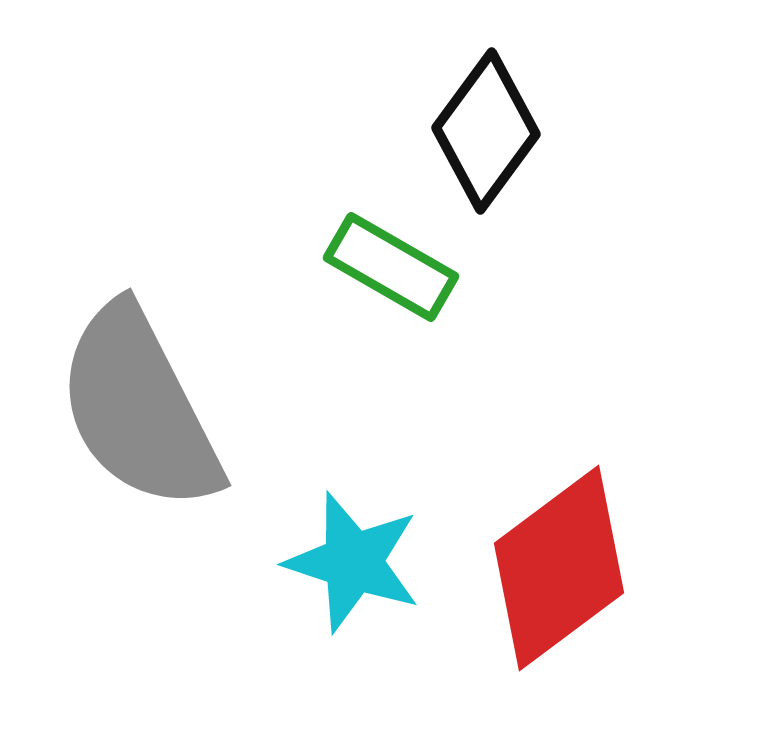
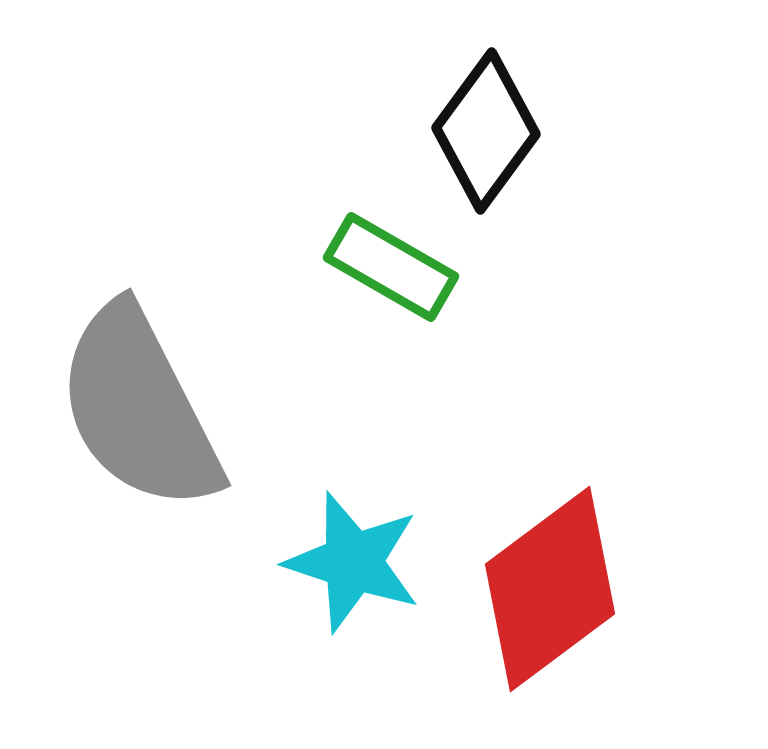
red diamond: moved 9 px left, 21 px down
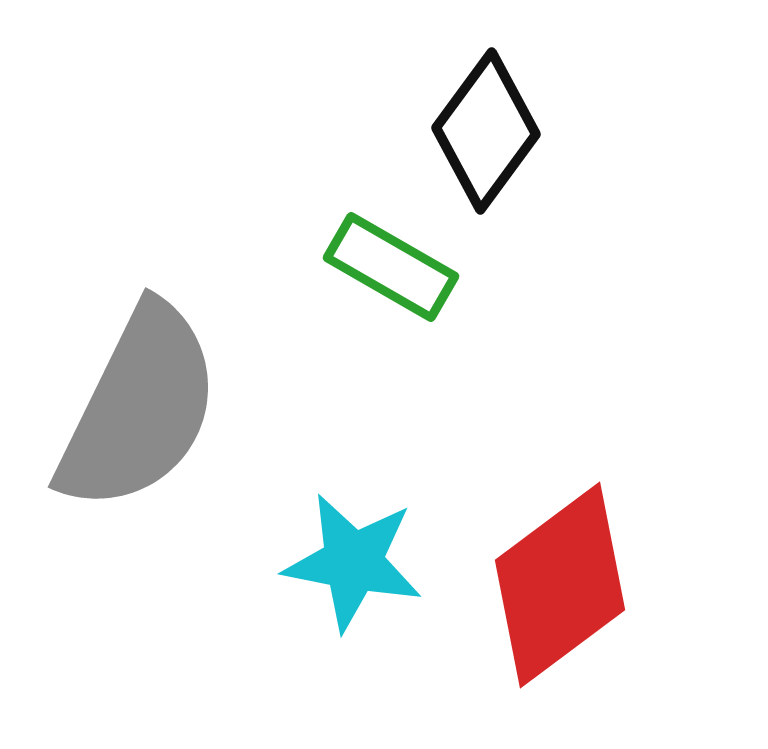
gray semicircle: rotated 127 degrees counterclockwise
cyan star: rotated 7 degrees counterclockwise
red diamond: moved 10 px right, 4 px up
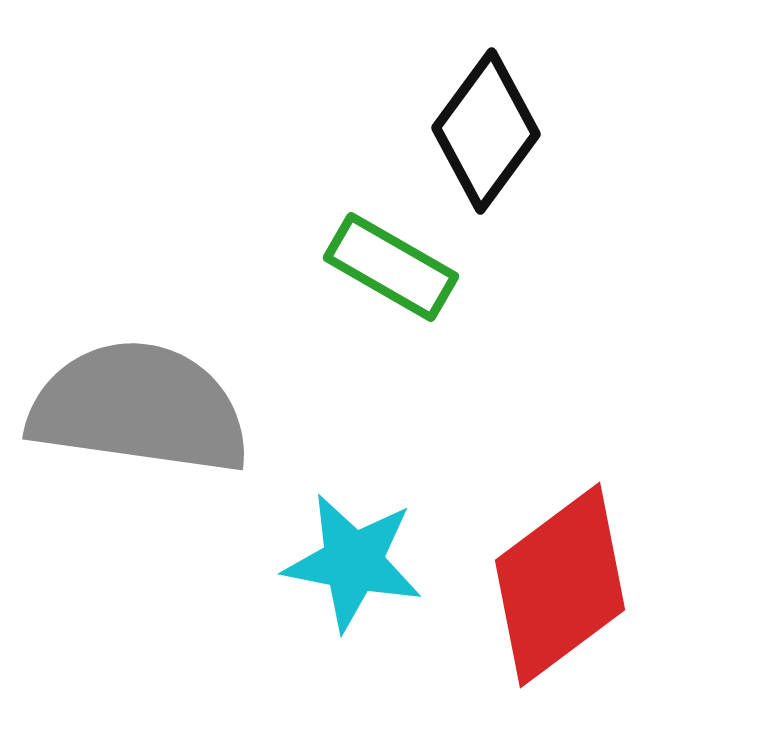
gray semicircle: rotated 108 degrees counterclockwise
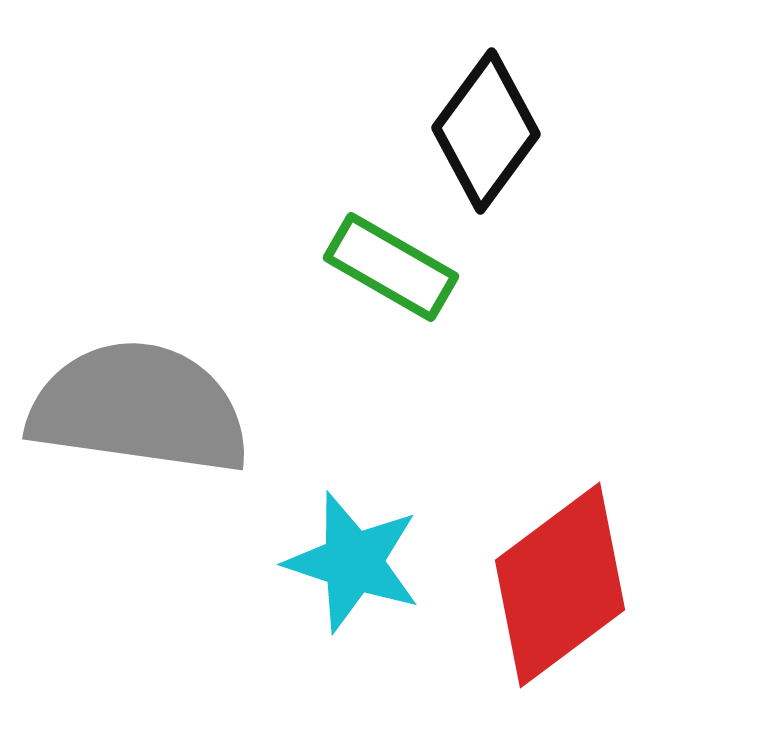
cyan star: rotated 7 degrees clockwise
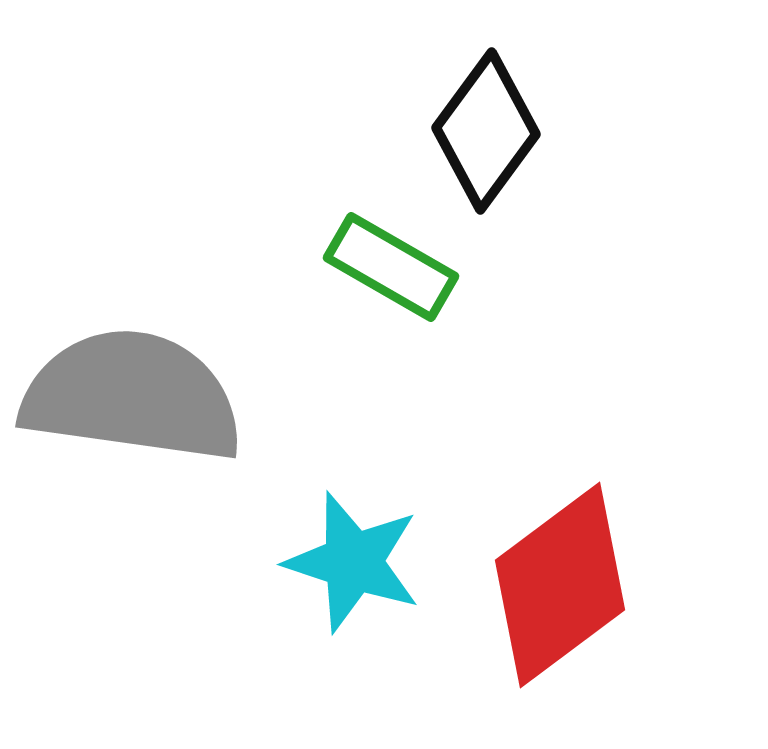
gray semicircle: moved 7 px left, 12 px up
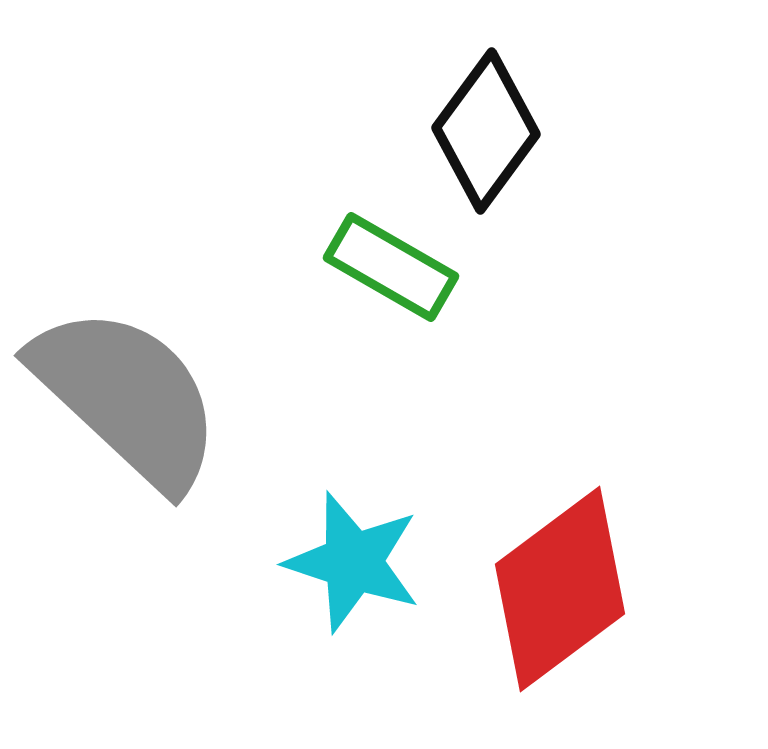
gray semicircle: moved 5 px left, 1 px down; rotated 35 degrees clockwise
red diamond: moved 4 px down
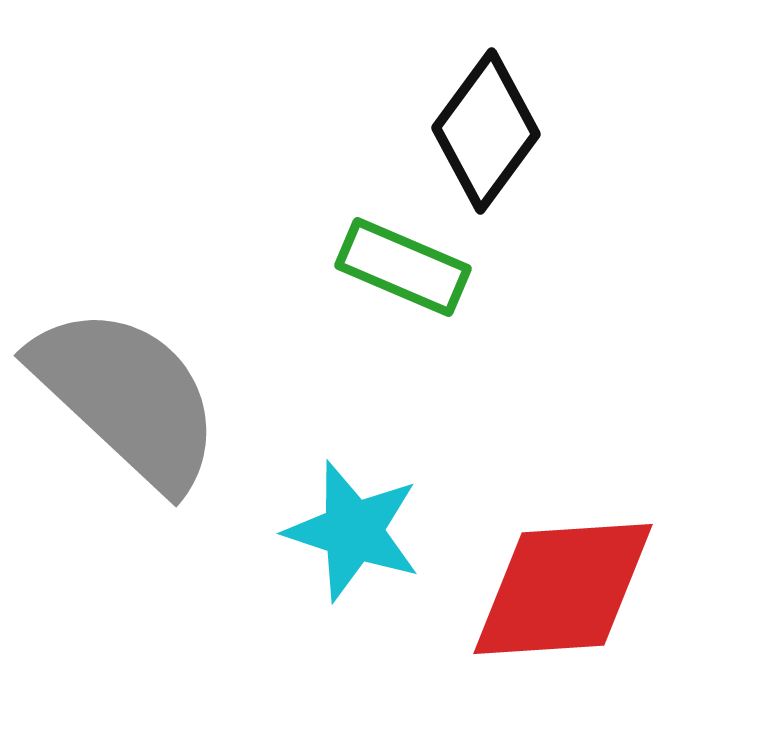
green rectangle: moved 12 px right; rotated 7 degrees counterclockwise
cyan star: moved 31 px up
red diamond: moved 3 px right; rotated 33 degrees clockwise
